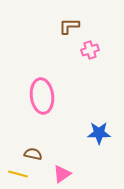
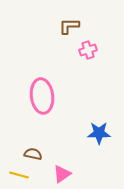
pink cross: moved 2 px left
yellow line: moved 1 px right, 1 px down
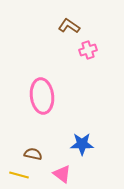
brown L-shape: rotated 35 degrees clockwise
blue star: moved 17 px left, 11 px down
pink triangle: rotated 48 degrees counterclockwise
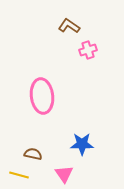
pink triangle: moved 2 px right; rotated 18 degrees clockwise
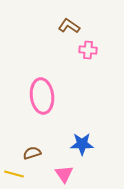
pink cross: rotated 24 degrees clockwise
brown semicircle: moved 1 px left, 1 px up; rotated 30 degrees counterclockwise
yellow line: moved 5 px left, 1 px up
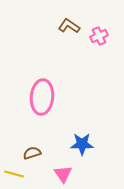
pink cross: moved 11 px right, 14 px up; rotated 30 degrees counterclockwise
pink ellipse: moved 1 px down; rotated 12 degrees clockwise
pink triangle: moved 1 px left
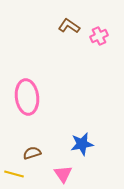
pink ellipse: moved 15 px left; rotated 12 degrees counterclockwise
blue star: rotated 10 degrees counterclockwise
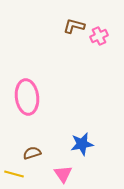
brown L-shape: moved 5 px right; rotated 20 degrees counterclockwise
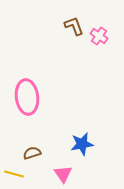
brown L-shape: rotated 55 degrees clockwise
pink cross: rotated 30 degrees counterclockwise
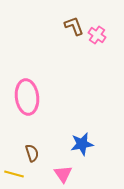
pink cross: moved 2 px left, 1 px up
brown semicircle: rotated 90 degrees clockwise
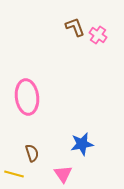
brown L-shape: moved 1 px right, 1 px down
pink cross: moved 1 px right
